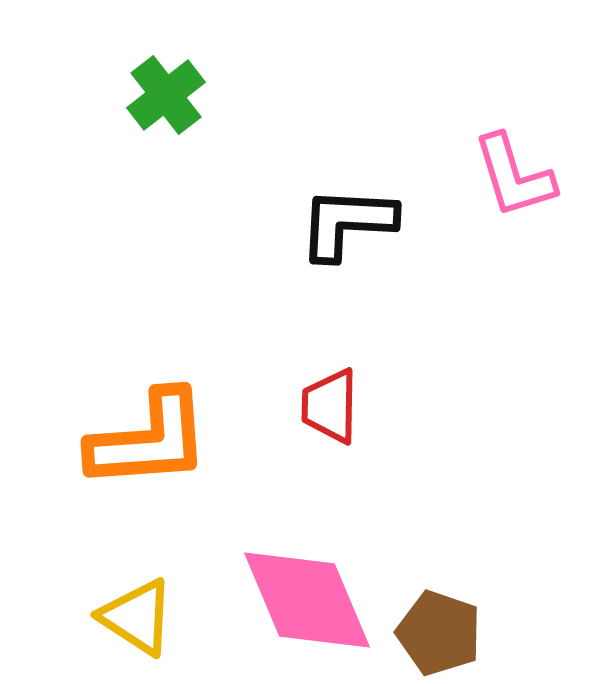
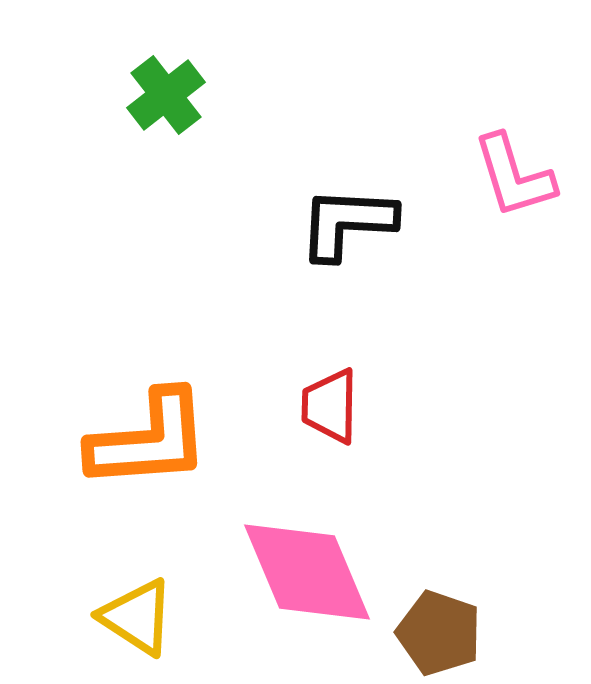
pink diamond: moved 28 px up
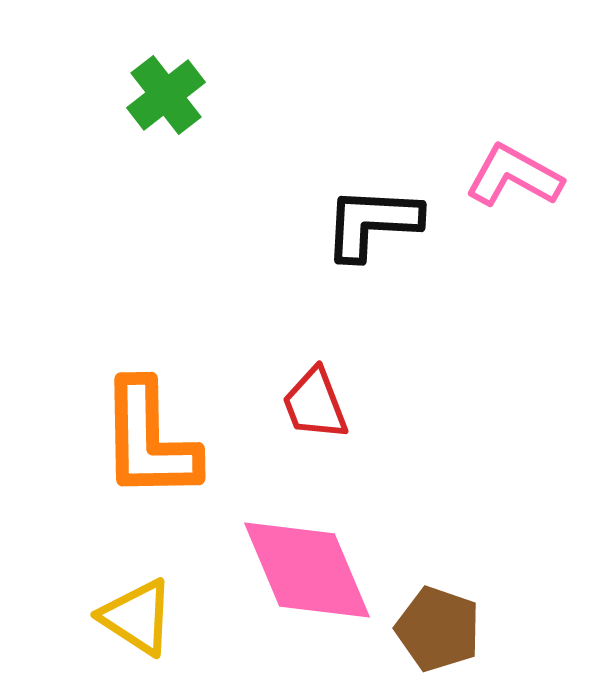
pink L-shape: rotated 136 degrees clockwise
black L-shape: moved 25 px right
red trapezoid: moved 15 px left, 2 px up; rotated 22 degrees counterclockwise
orange L-shape: rotated 93 degrees clockwise
pink diamond: moved 2 px up
brown pentagon: moved 1 px left, 4 px up
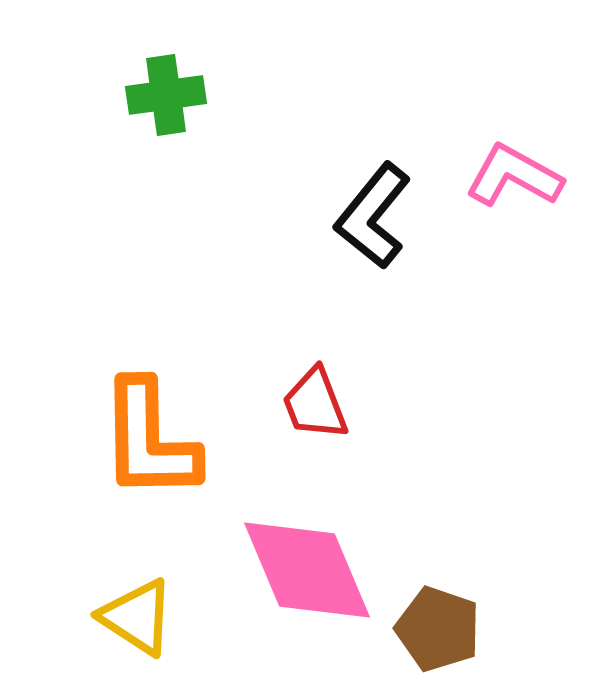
green cross: rotated 30 degrees clockwise
black L-shape: moved 1 px right, 7 px up; rotated 54 degrees counterclockwise
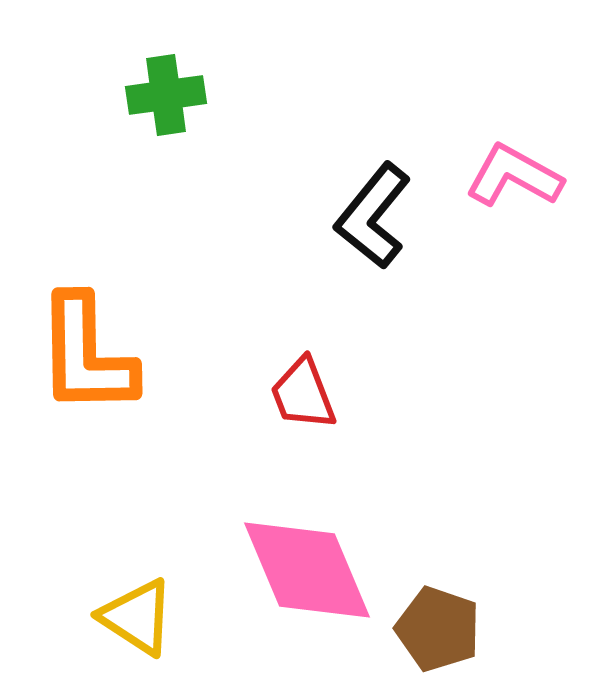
red trapezoid: moved 12 px left, 10 px up
orange L-shape: moved 63 px left, 85 px up
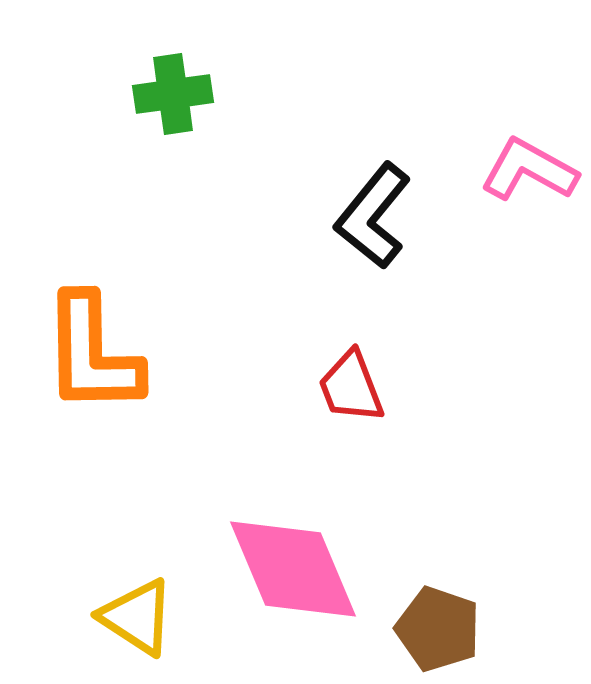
green cross: moved 7 px right, 1 px up
pink L-shape: moved 15 px right, 6 px up
orange L-shape: moved 6 px right, 1 px up
red trapezoid: moved 48 px right, 7 px up
pink diamond: moved 14 px left, 1 px up
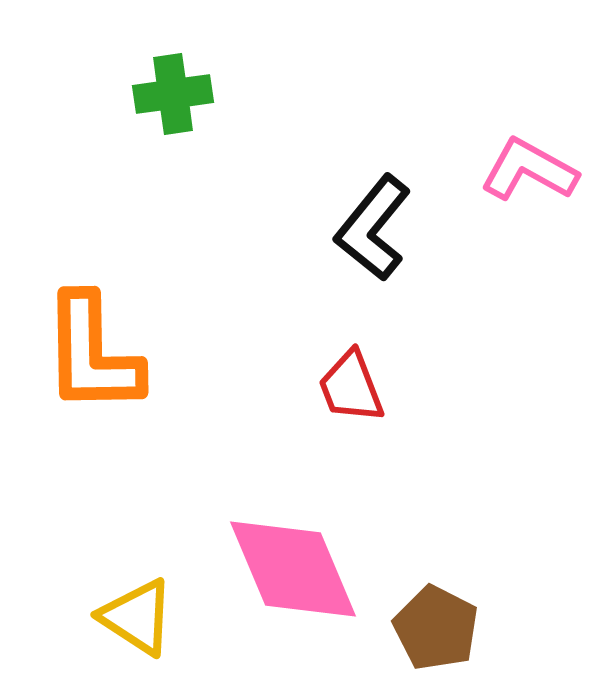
black L-shape: moved 12 px down
brown pentagon: moved 2 px left, 1 px up; rotated 8 degrees clockwise
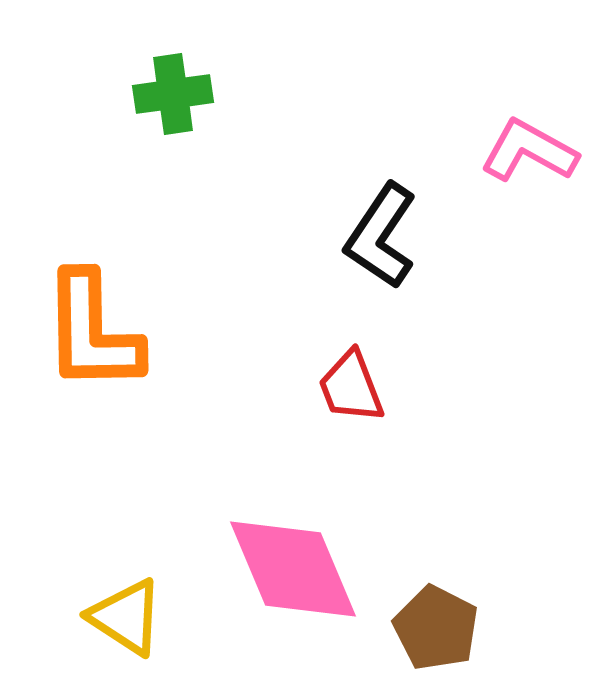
pink L-shape: moved 19 px up
black L-shape: moved 8 px right, 8 px down; rotated 5 degrees counterclockwise
orange L-shape: moved 22 px up
yellow triangle: moved 11 px left
